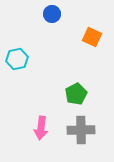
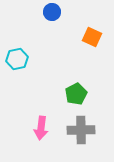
blue circle: moved 2 px up
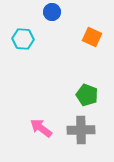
cyan hexagon: moved 6 px right, 20 px up; rotated 15 degrees clockwise
green pentagon: moved 11 px right, 1 px down; rotated 25 degrees counterclockwise
pink arrow: rotated 120 degrees clockwise
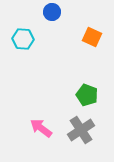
gray cross: rotated 32 degrees counterclockwise
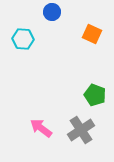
orange square: moved 3 px up
green pentagon: moved 8 px right
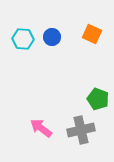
blue circle: moved 25 px down
green pentagon: moved 3 px right, 4 px down
gray cross: rotated 20 degrees clockwise
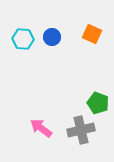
green pentagon: moved 4 px down
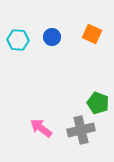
cyan hexagon: moved 5 px left, 1 px down
